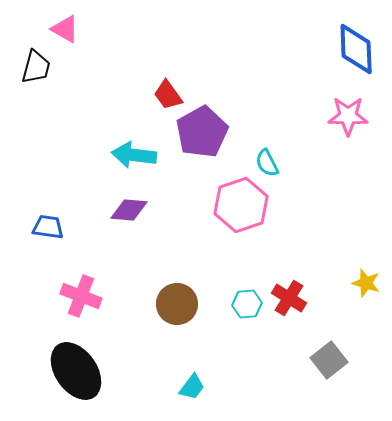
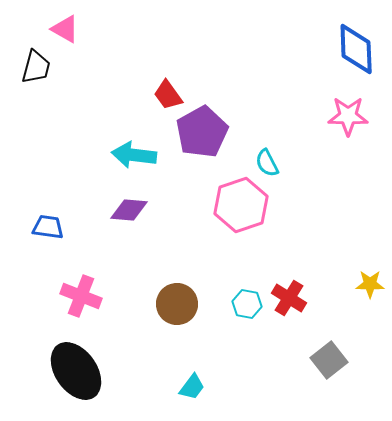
yellow star: moved 4 px right, 1 px down; rotated 16 degrees counterclockwise
cyan hexagon: rotated 16 degrees clockwise
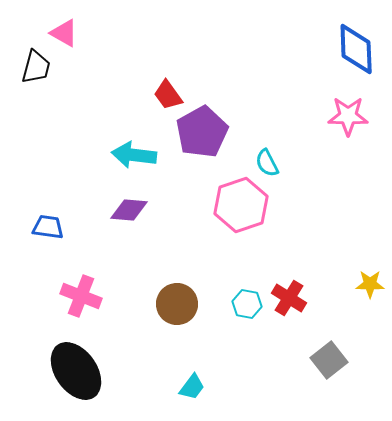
pink triangle: moved 1 px left, 4 px down
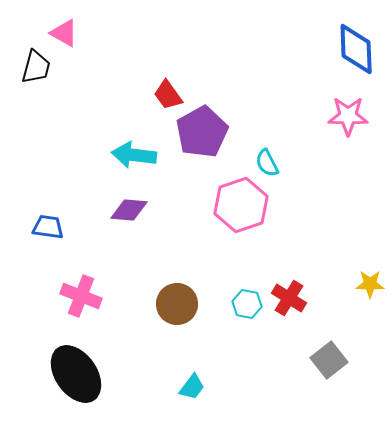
black ellipse: moved 3 px down
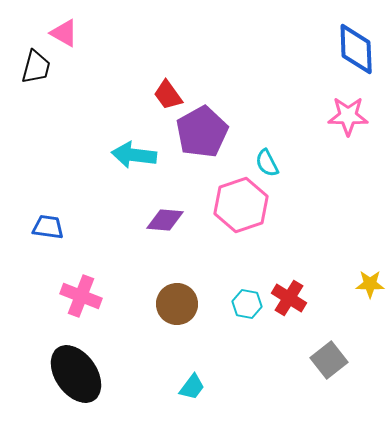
purple diamond: moved 36 px right, 10 px down
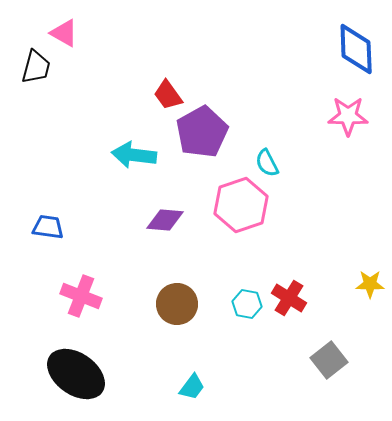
black ellipse: rotated 20 degrees counterclockwise
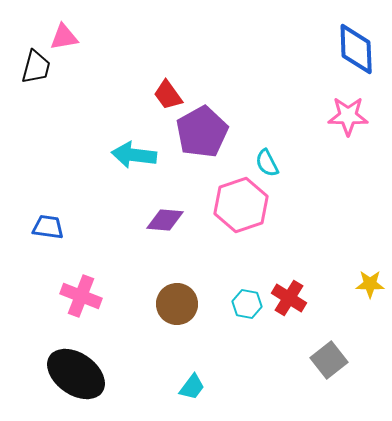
pink triangle: moved 4 px down; rotated 40 degrees counterclockwise
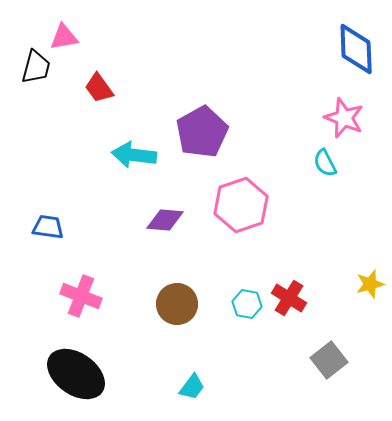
red trapezoid: moved 69 px left, 7 px up
pink star: moved 4 px left, 2 px down; rotated 21 degrees clockwise
cyan semicircle: moved 58 px right
yellow star: rotated 16 degrees counterclockwise
